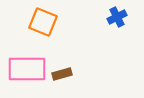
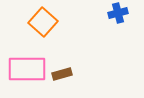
blue cross: moved 1 px right, 4 px up; rotated 12 degrees clockwise
orange square: rotated 20 degrees clockwise
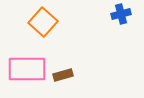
blue cross: moved 3 px right, 1 px down
brown rectangle: moved 1 px right, 1 px down
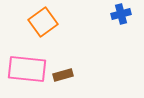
orange square: rotated 12 degrees clockwise
pink rectangle: rotated 6 degrees clockwise
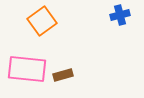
blue cross: moved 1 px left, 1 px down
orange square: moved 1 px left, 1 px up
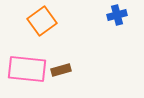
blue cross: moved 3 px left
brown rectangle: moved 2 px left, 5 px up
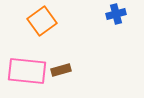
blue cross: moved 1 px left, 1 px up
pink rectangle: moved 2 px down
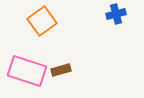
pink rectangle: rotated 12 degrees clockwise
